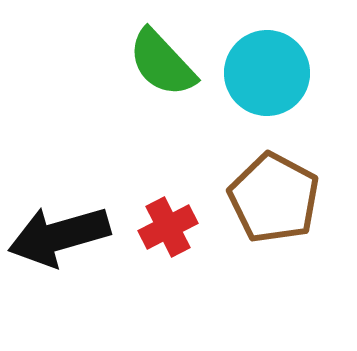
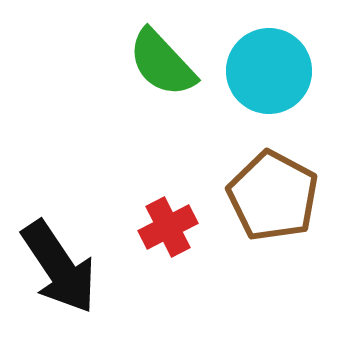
cyan circle: moved 2 px right, 2 px up
brown pentagon: moved 1 px left, 2 px up
black arrow: moved 31 px down; rotated 108 degrees counterclockwise
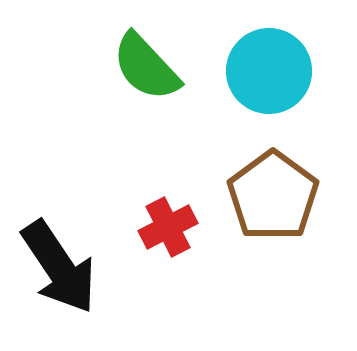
green semicircle: moved 16 px left, 4 px down
brown pentagon: rotated 8 degrees clockwise
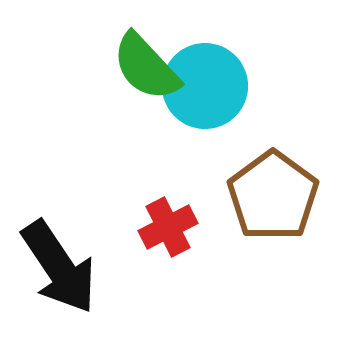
cyan circle: moved 64 px left, 15 px down
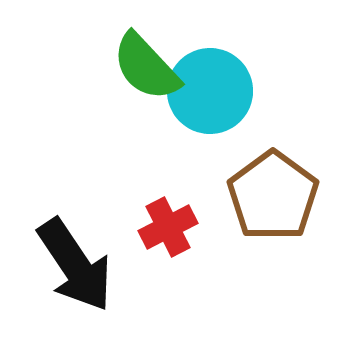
cyan circle: moved 5 px right, 5 px down
black arrow: moved 16 px right, 2 px up
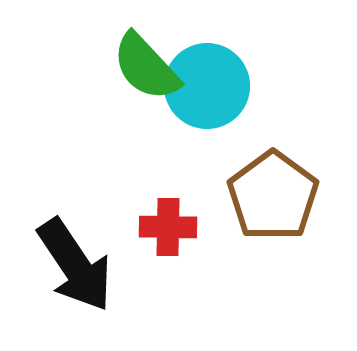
cyan circle: moved 3 px left, 5 px up
red cross: rotated 28 degrees clockwise
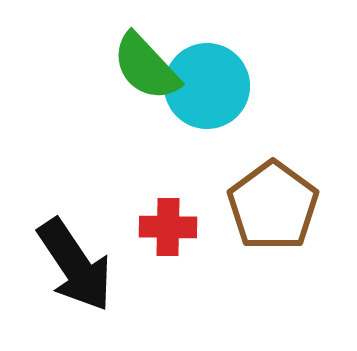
brown pentagon: moved 10 px down
